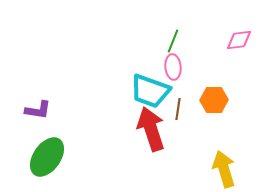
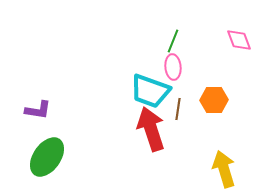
pink diamond: rotated 76 degrees clockwise
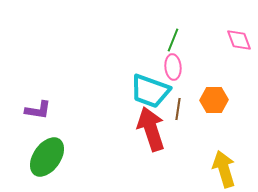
green line: moved 1 px up
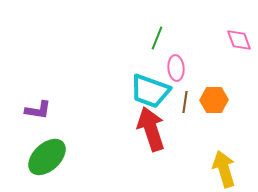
green line: moved 16 px left, 2 px up
pink ellipse: moved 3 px right, 1 px down
brown line: moved 7 px right, 7 px up
green ellipse: rotated 12 degrees clockwise
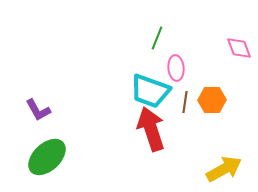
pink diamond: moved 8 px down
orange hexagon: moved 2 px left
purple L-shape: rotated 52 degrees clockwise
yellow arrow: rotated 78 degrees clockwise
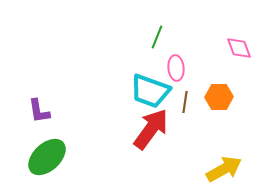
green line: moved 1 px up
orange hexagon: moved 7 px right, 3 px up
purple L-shape: moved 1 px right, 1 px down; rotated 20 degrees clockwise
red arrow: rotated 54 degrees clockwise
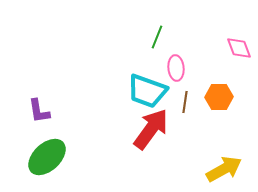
cyan trapezoid: moved 3 px left
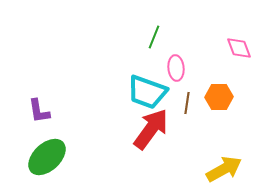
green line: moved 3 px left
cyan trapezoid: moved 1 px down
brown line: moved 2 px right, 1 px down
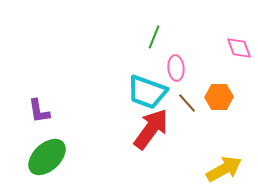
brown line: rotated 50 degrees counterclockwise
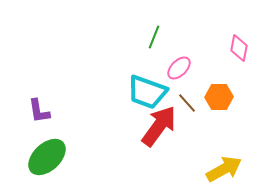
pink diamond: rotated 32 degrees clockwise
pink ellipse: moved 3 px right; rotated 50 degrees clockwise
red arrow: moved 8 px right, 3 px up
